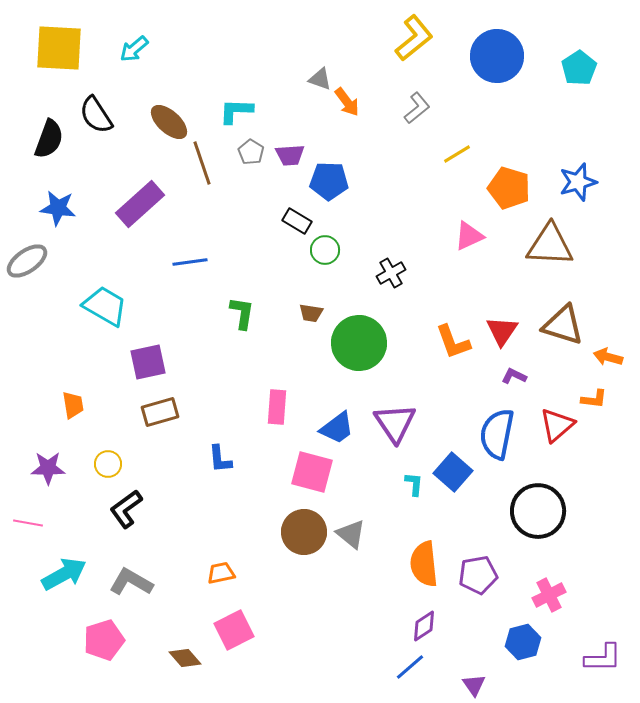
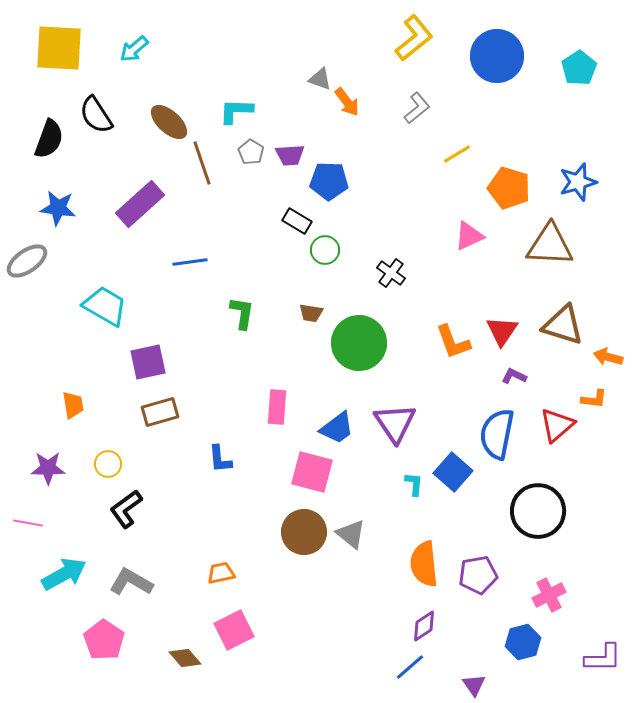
black cross at (391, 273): rotated 24 degrees counterclockwise
pink pentagon at (104, 640): rotated 21 degrees counterclockwise
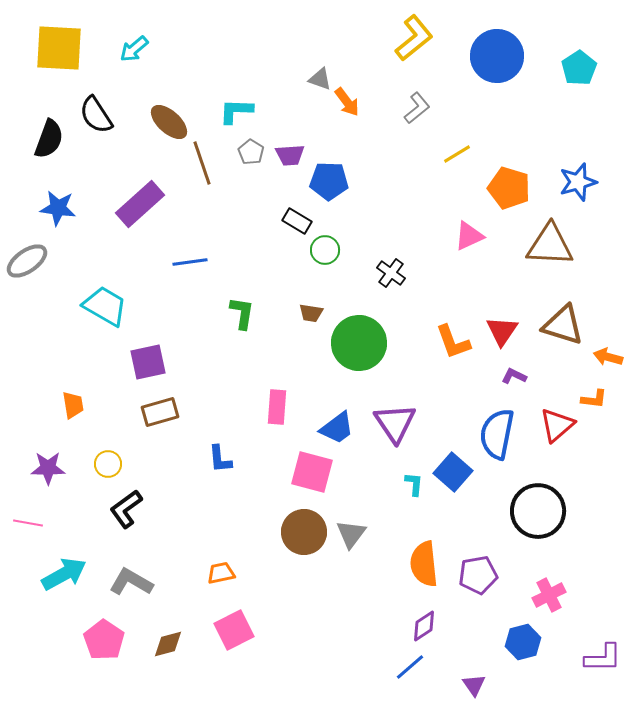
gray triangle at (351, 534): rotated 28 degrees clockwise
brown diamond at (185, 658): moved 17 px left, 14 px up; rotated 64 degrees counterclockwise
